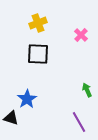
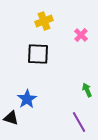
yellow cross: moved 6 px right, 2 px up
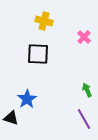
yellow cross: rotated 36 degrees clockwise
pink cross: moved 3 px right, 2 px down
purple line: moved 5 px right, 3 px up
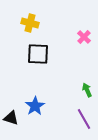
yellow cross: moved 14 px left, 2 px down
blue star: moved 8 px right, 7 px down
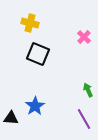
black square: rotated 20 degrees clockwise
green arrow: moved 1 px right
black triangle: rotated 14 degrees counterclockwise
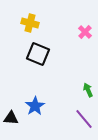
pink cross: moved 1 px right, 5 px up
purple line: rotated 10 degrees counterclockwise
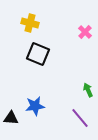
blue star: rotated 24 degrees clockwise
purple line: moved 4 px left, 1 px up
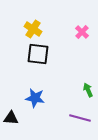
yellow cross: moved 3 px right, 6 px down; rotated 18 degrees clockwise
pink cross: moved 3 px left
black square: rotated 15 degrees counterclockwise
blue star: moved 8 px up; rotated 18 degrees clockwise
purple line: rotated 35 degrees counterclockwise
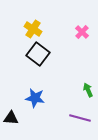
black square: rotated 30 degrees clockwise
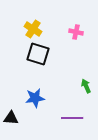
pink cross: moved 6 px left; rotated 32 degrees counterclockwise
black square: rotated 20 degrees counterclockwise
green arrow: moved 2 px left, 4 px up
blue star: rotated 18 degrees counterclockwise
purple line: moved 8 px left; rotated 15 degrees counterclockwise
